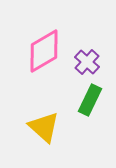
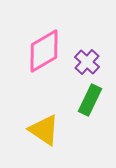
yellow triangle: moved 3 px down; rotated 8 degrees counterclockwise
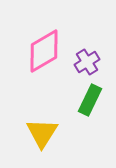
purple cross: rotated 15 degrees clockwise
yellow triangle: moved 2 px left, 3 px down; rotated 28 degrees clockwise
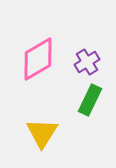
pink diamond: moved 6 px left, 8 px down
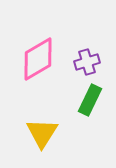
purple cross: rotated 15 degrees clockwise
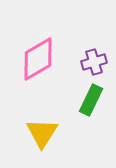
purple cross: moved 7 px right
green rectangle: moved 1 px right
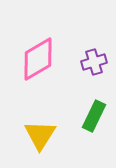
green rectangle: moved 3 px right, 16 px down
yellow triangle: moved 2 px left, 2 px down
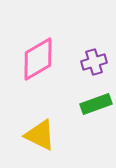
green rectangle: moved 2 px right, 12 px up; rotated 44 degrees clockwise
yellow triangle: rotated 36 degrees counterclockwise
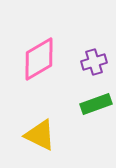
pink diamond: moved 1 px right
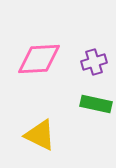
pink diamond: rotated 27 degrees clockwise
green rectangle: rotated 32 degrees clockwise
